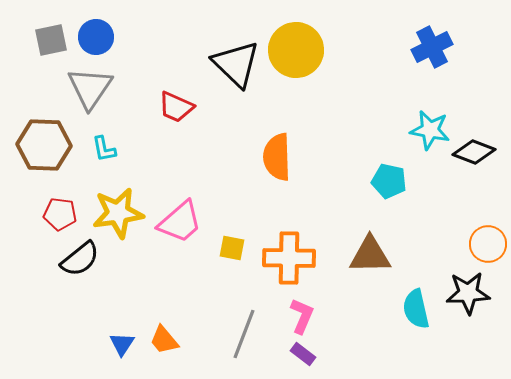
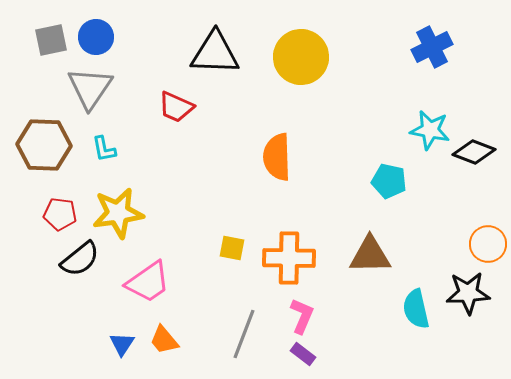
yellow circle: moved 5 px right, 7 px down
black triangle: moved 21 px left, 11 px up; rotated 42 degrees counterclockwise
pink trapezoid: moved 32 px left, 60 px down; rotated 6 degrees clockwise
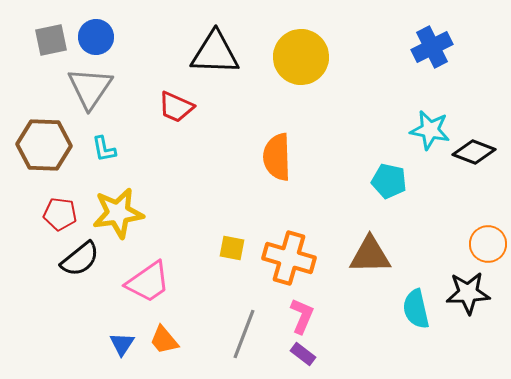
orange cross: rotated 15 degrees clockwise
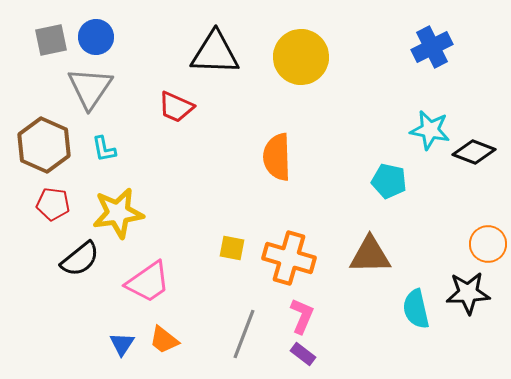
brown hexagon: rotated 22 degrees clockwise
red pentagon: moved 7 px left, 10 px up
orange trapezoid: rotated 12 degrees counterclockwise
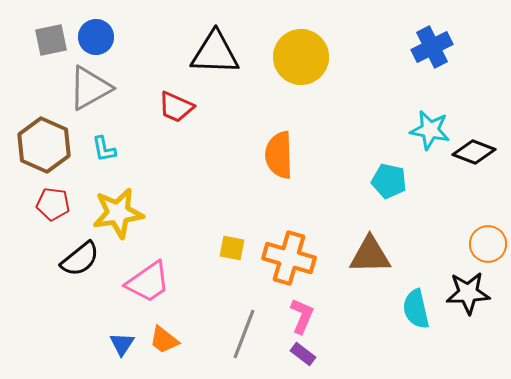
gray triangle: rotated 27 degrees clockwise
orange semicircle: moved 2 px right, 2 px up
